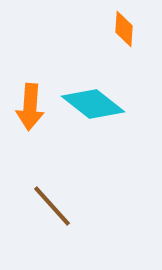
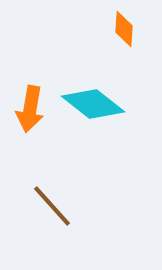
orange arrow: moved 2 px down; rotated 6 degrees clockwise
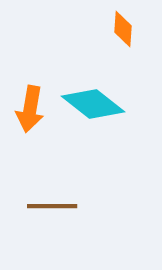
orange diamond: moved 1 px left
brown line: rotated 48 degrees counterclockwise
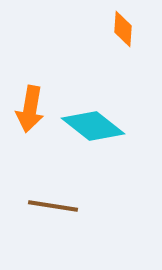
cyan diamond: moved 22 px down
brown line: moved 1 px right; rotated 9 degrees clockwise
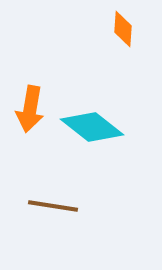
cyan diamond: moved 1 px left, 1 px down
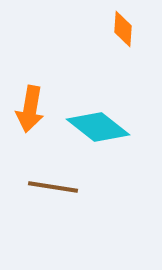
cyan diamond: moved 6 px right
brown line: moved 19 px up
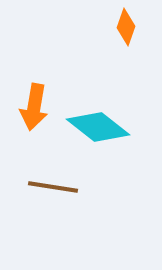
orange diamond: moved 3 px right, 2 px up; rotated 15 degrees clockwise
orange arrow: moved 4 px right, 2 px up
